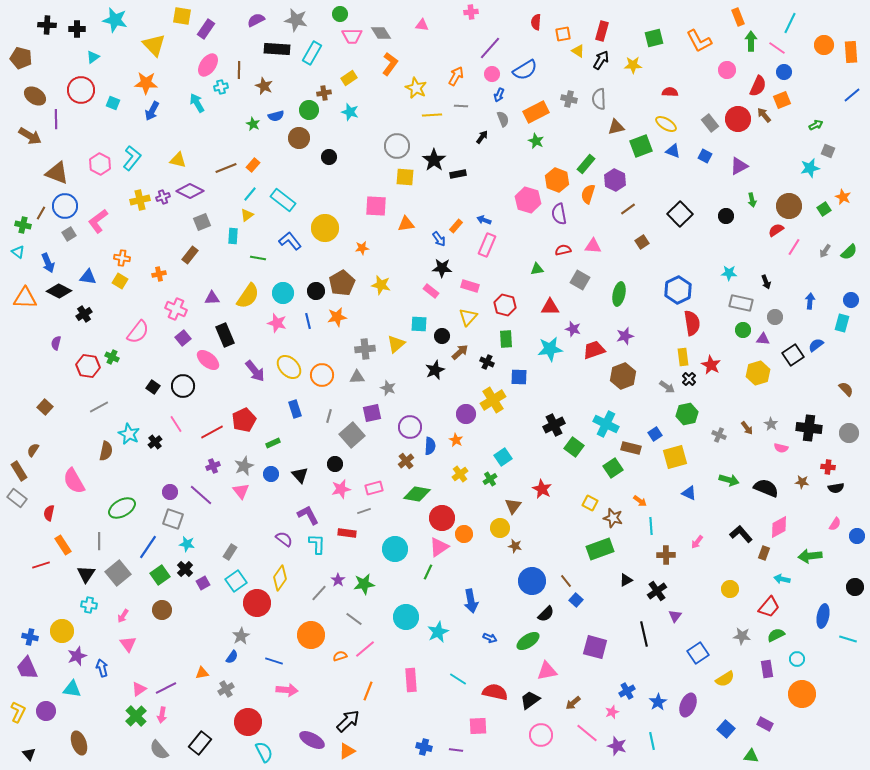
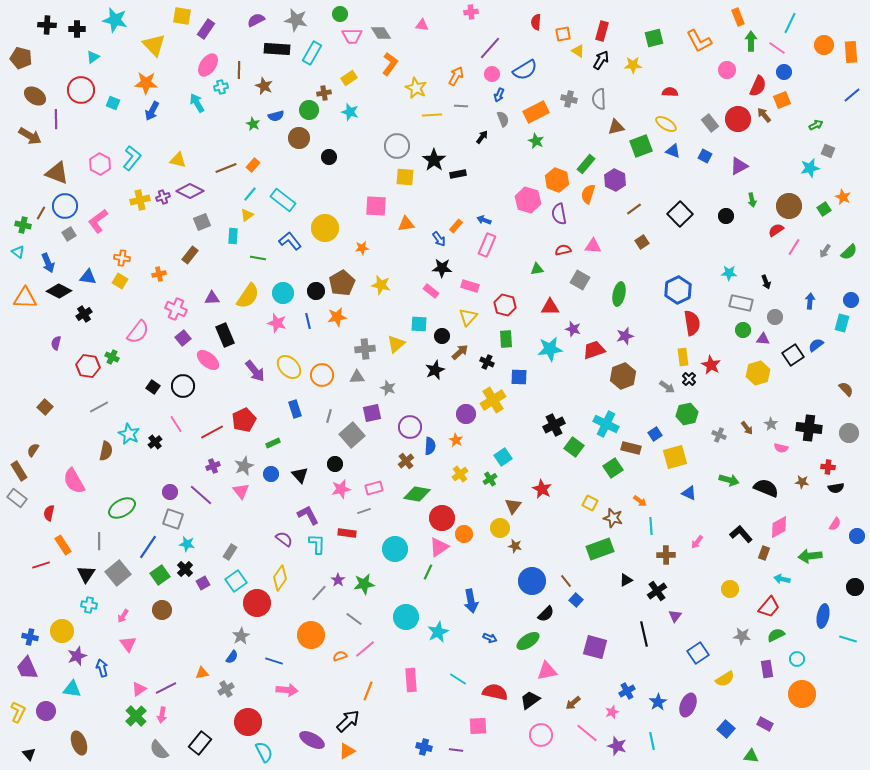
brown line at (628, 209): moved 6 px right
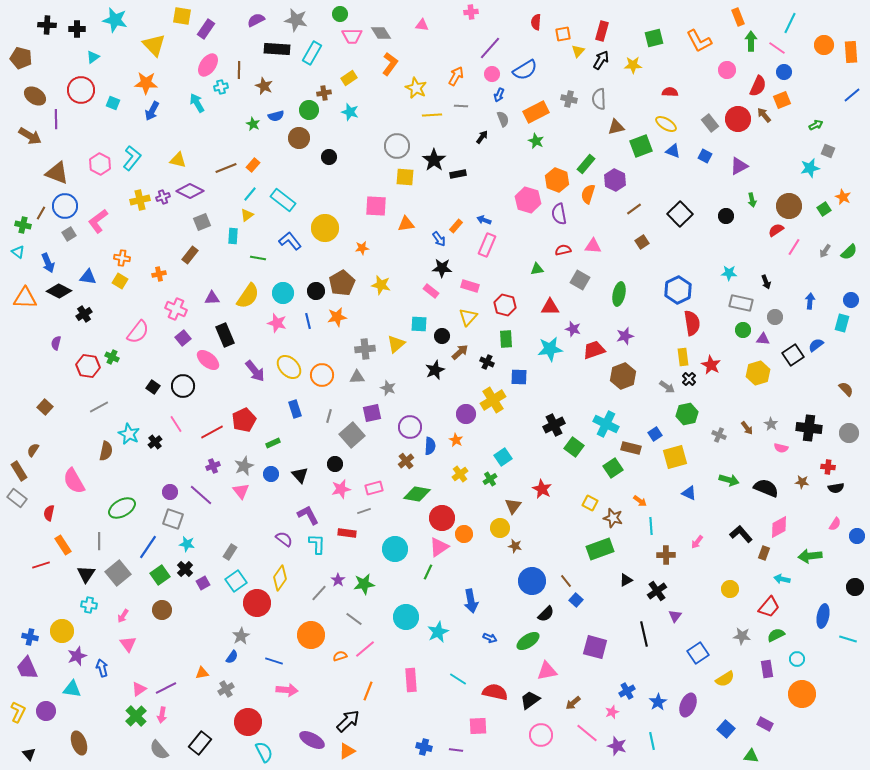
yellow triangle at (578, 51): rotated 40 degrees clockwise
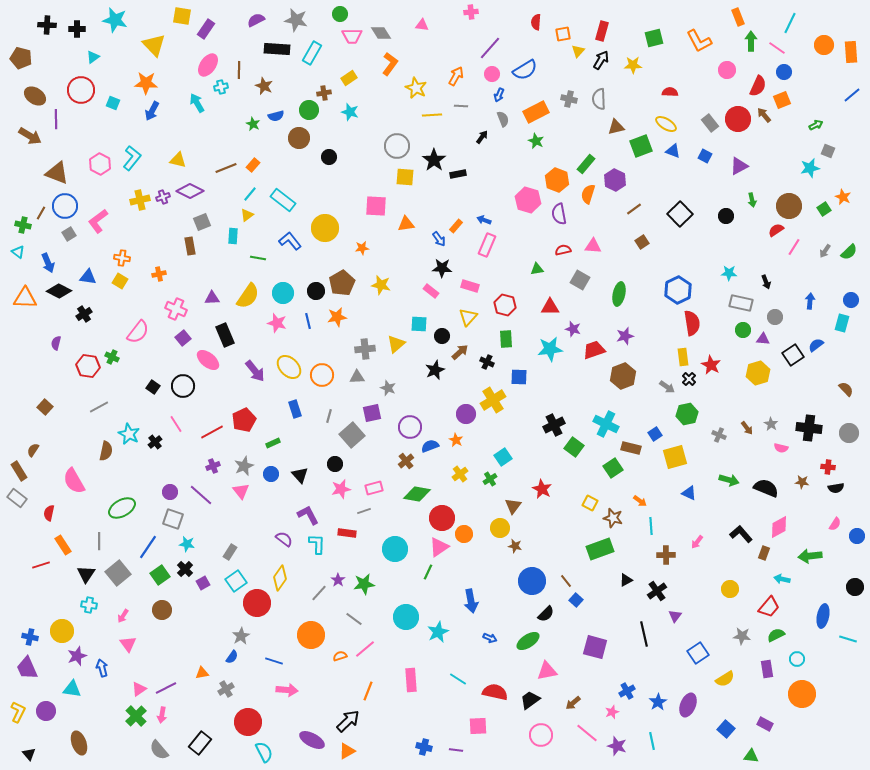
brown rectangle at (190, 255): moved 9 px up; rotated 48 degrees counterclockwise
blue semicircle at (430, 446): rotated 114 degrees counterclockwise
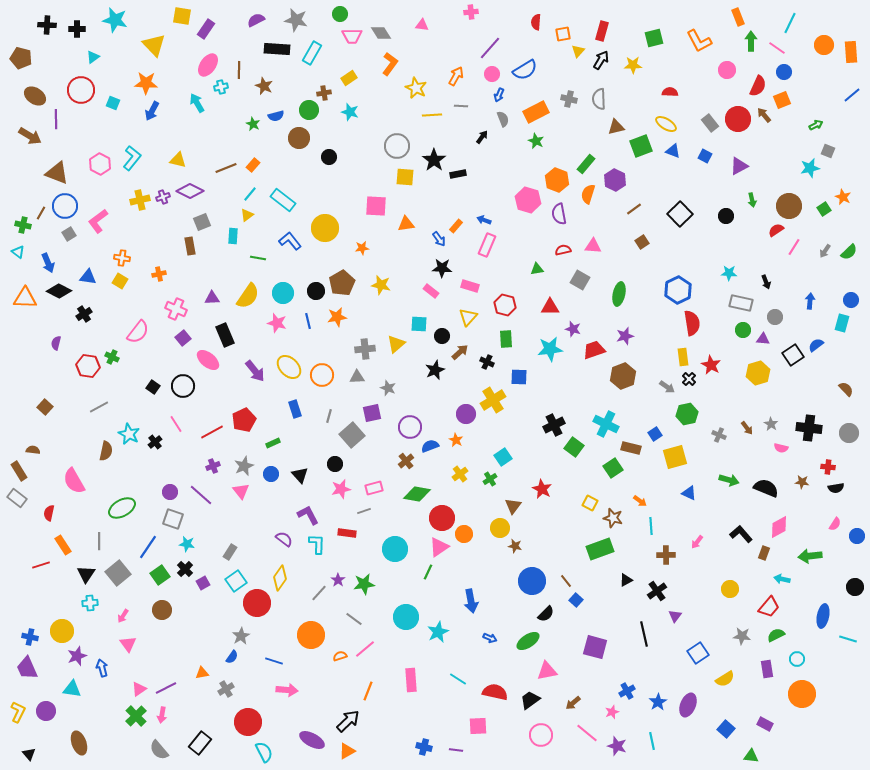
brown semicircle at (33, 450): rotated 64 degrees clockwise
cyan cross at (89, 605): moved 1 px right, 2 px up; rotated 14 degrees counterclockwise
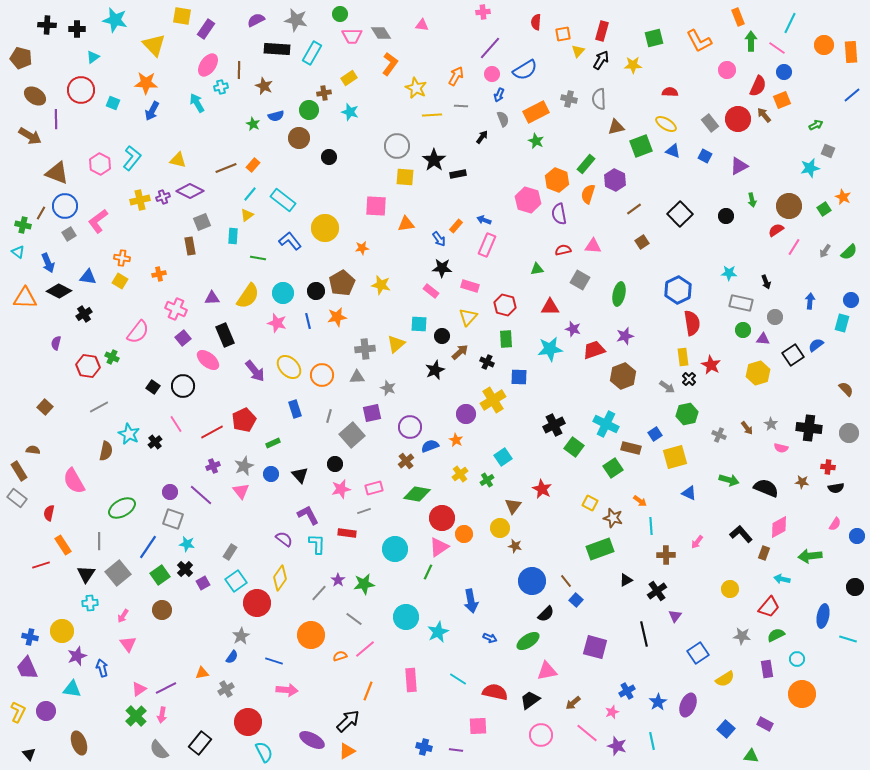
pink cross at (471, 12): moved 12 px right
green cross at (490, 479): moved 3 px left, 1 px down
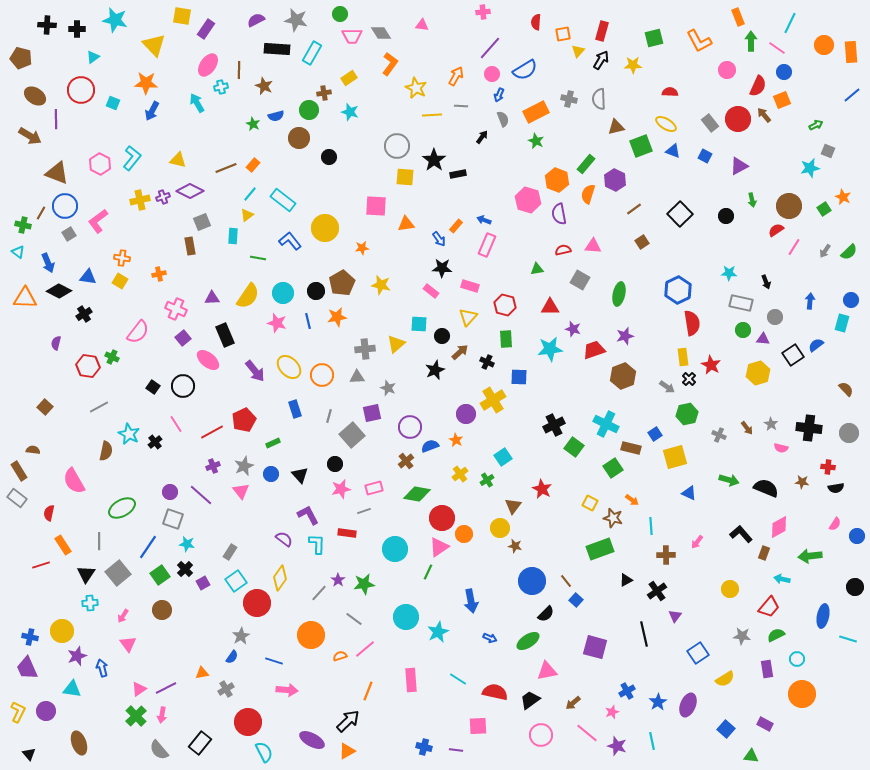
orange arrow at (640, 501): moved 8 px left, 1 px up
